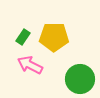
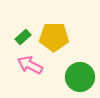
green rectangle: rotated 14 degrees clockwise
green circle: moved 2 px up
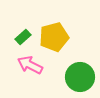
yellow pentagon: rotated 16 degrees counterclockwise
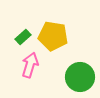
yellow pentagon: moved 1 px left, 1 px up; rotated 24 degrees clockwise
pink arrow: rotated 80 degrees clockwise
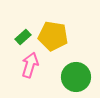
green circle: moved 4 px left
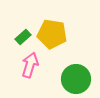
yellow pentagon: moved 1 px left, 2 px up
green circle: moved 2 px down
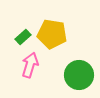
green circle: moved 3 px right, 4 px up
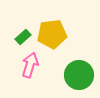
yellow pentagon: rotated 16 degrees counterclockwise
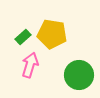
yellow pentagon: rotated 16 degrees clockwise
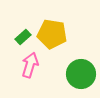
green circle: moved 2 px right, 1 px up
